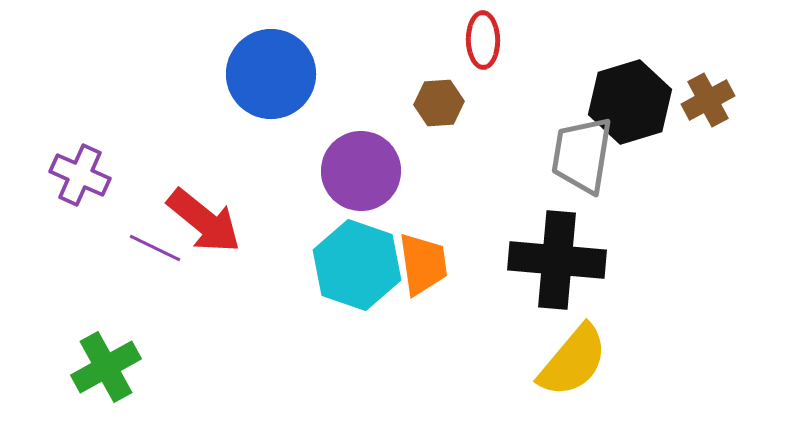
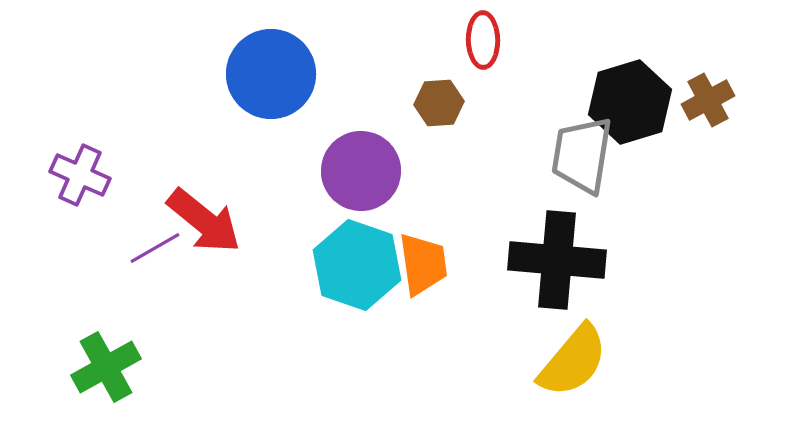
purple line: rotated 56 degrees counterclockwise
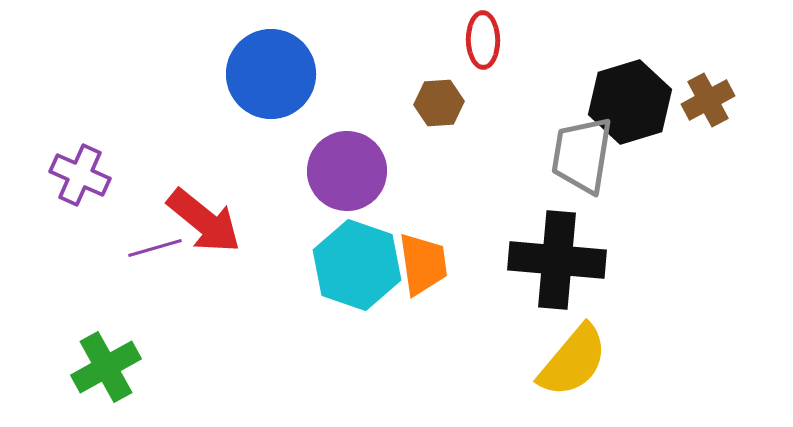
purple circle: moved 14 px left
purple line: rotated 14 degrees clockwise
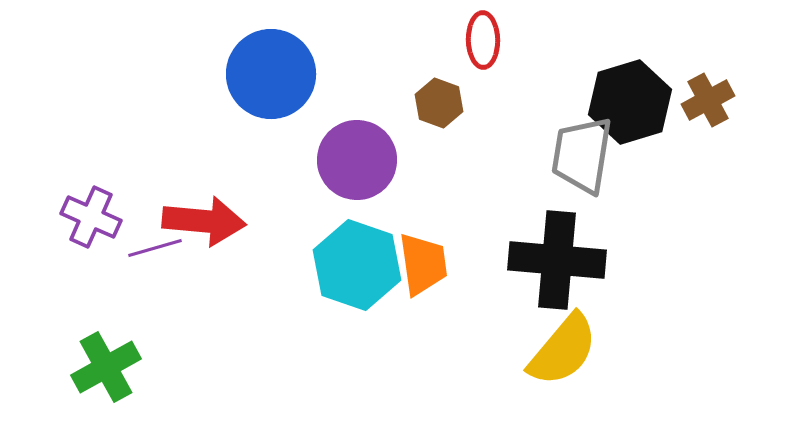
brown hexagon: rotated 24 degrees clockwise
purple circle: moved 10 px right, 11 px up
purple cross: moved 11 px right, 42 px down
red arrow: rotated 34 degrees counterclockwise
yellow semicircle: moved 10 px left, 11 px up
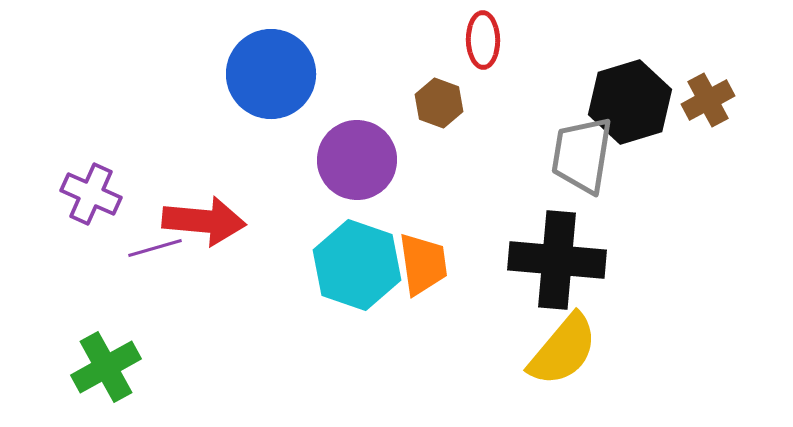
purple cross: moved 23 px up
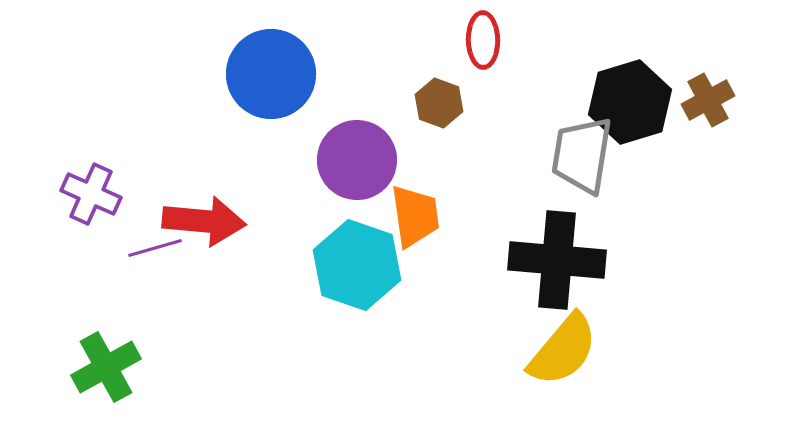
orange trapezoid: moved 8 px left, 48 px up
